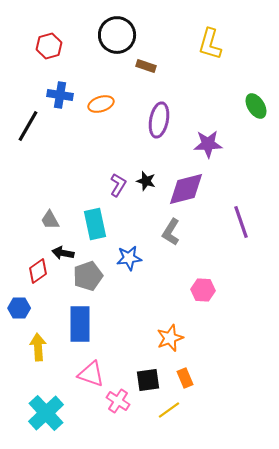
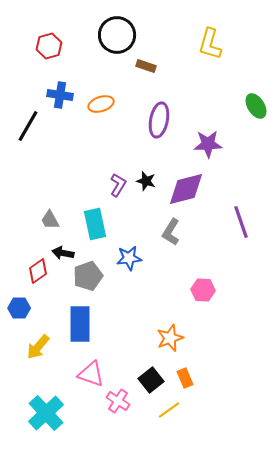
yellow arrow: rotated 136 degrees counterclockwise
black square: moved 3 px right; rotated 30 degrees counterclockwise
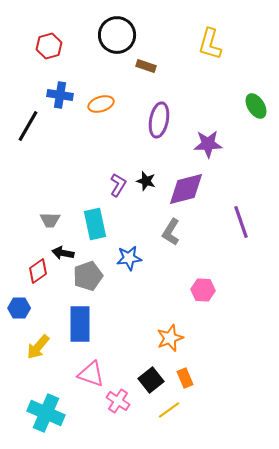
gray trapezoid: rotated 60 degrees counterclockwise
cyan cross: rotated 24 degrees counterclockwise
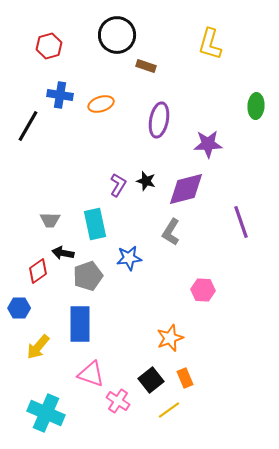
green ellipse: rotated 35 degrees clockwise
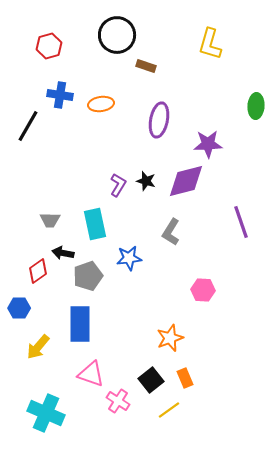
orange ellipse: rotated 10 degrees clockwise
purple diamond: moved 8 px up
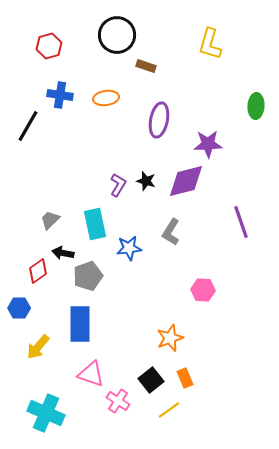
orange ellipse: moved 5 px right, 6 px up
gray trapezoid: rotated 135 degrees clockwise
blue star: moved 10 px up
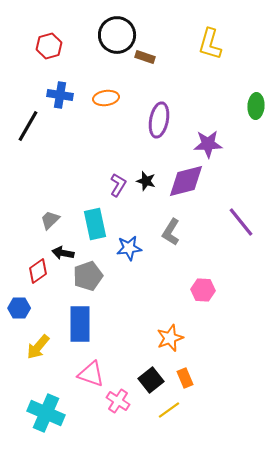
brown rectangle: moved 1 px left, 9 px up
purple line: rotated 20 degrees counterclockwise
